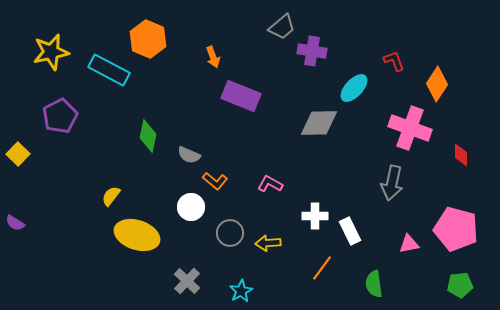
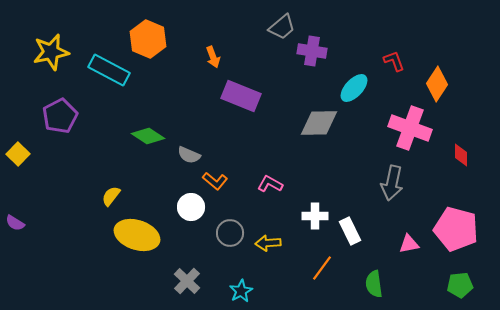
green diamond: rotated 68 degrees counterclockwise
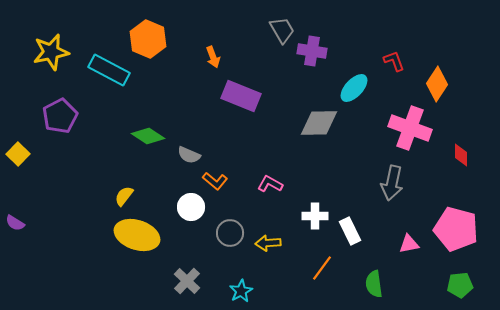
gray trapezoid: moved 3 px down; rotated 80 degrees counterclockwise
yellow semicircle: moved 13 px right
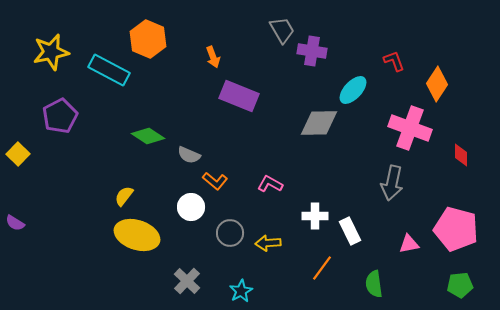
cyan ellipse: moved 1 px left, 2 px down
purple rectangle: moved 2 px left
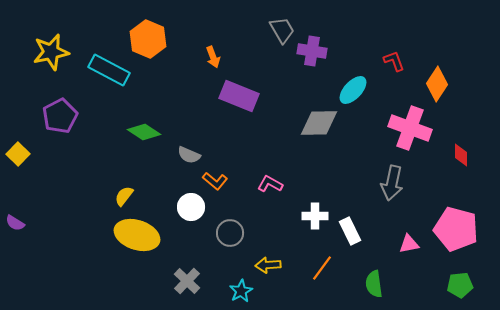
green diamond: moved 4 px left, 4 px up
yellow arrow: moved 22 px down
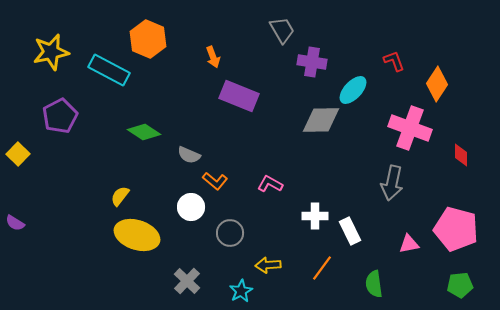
purple cross: moved 11 px down
gray diamond: moved 2 px right, 3 px up
yellow semicircle: moved 4 px left
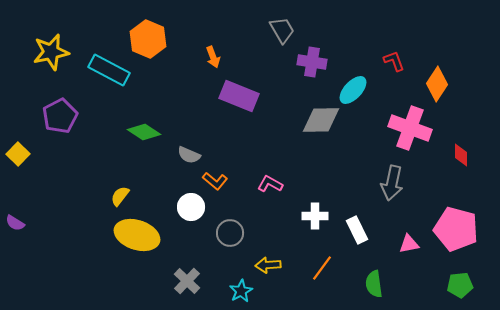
white rectangle: moved 7 px right, 1 px up
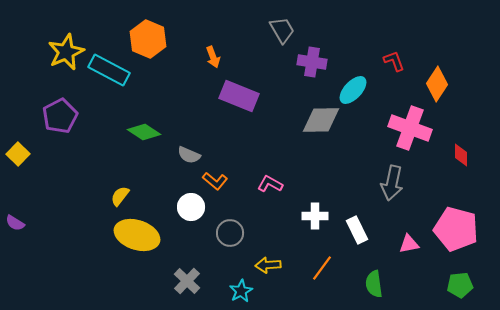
yellow star: moved 15 px right; rotated 12 degrees counterclockwise
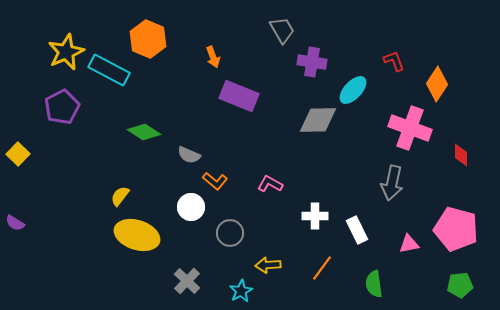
purple pentagon: moved 2 px right, 9 px up
gray diamond: moved 3 px left
